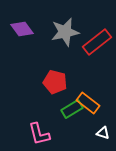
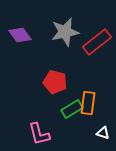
purple diamond: moved 2 px left, 6 px down
orange rectangle: rotated 60 degrees clockwise
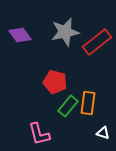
green rectangle: moved 4 px left, 3 px up; rotated 20 degrees counterclockwise
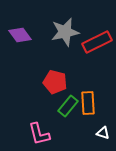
red rectangle: rotated 12 degrees clockwise
orange rectangle: rotated 10 degrees counterclockwise
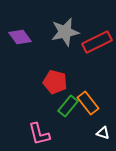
purple diamond: moved 2 px down
orange rectangle: rotated 35 degrees counterclockwise
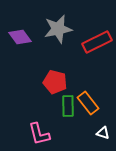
gray star: moved 7 px left, 3 px up
green rectangle: rotated 40 degrees counterclockwise
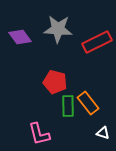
gray star: rotated 16 degrees clockwise
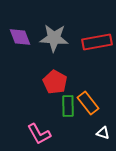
gray star: moved 4 px left, 9 px down
purple diamond: rotated 15 degrees clockwise
red rectangle: rotated 16 degrees clockwise
red pentagon: rotated 15 degrees clockwise
pink L-shape: rotated 15 degrees counterclockwise
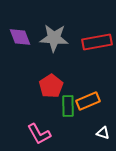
red pentagon: moved 4 px left, 4 px down; rotated 10 degrees clockwise
orange rectangle: moved 2 px up; rotated 75 degrees counterclockwise
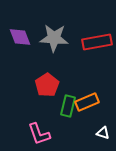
red pentagon: moved 4 px left, 1 px up
orange rectangle: moved 1 px left, 1 px down
green rectangle: rotated 15 degrees clockwise
pink L-shape: rotated 10 degrees clockwise
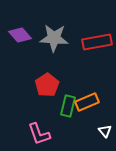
purple diamond: moved 2 px up; rotated 20 degrees counterclockwise
white triangle: moved 2 px right, 2 px up; rotated 32 degrees clockwise
